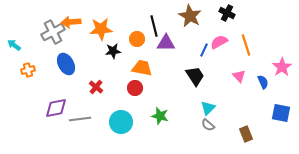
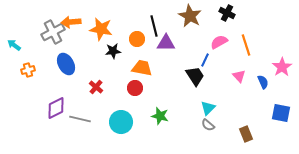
orange star: rotated 15 degrees clockwise
blue line: moved 1 px right, 10 px down
purple diamond: rotated 15 degrees counterclockwise
gray line: rotated 20 degrees clockwise
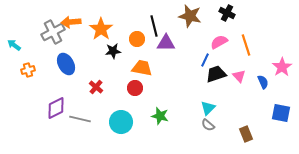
brown star: rotated 15 degrees counterclockwise
orange star: rotated 25 degrees clockwise
black trapezoid: moved 21 px right, 2 px up; rotated 75 degrees counterclockwise
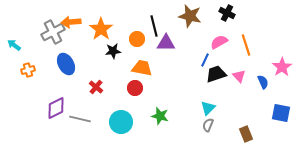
gray semicircle: rotated 72 degrees clockwise
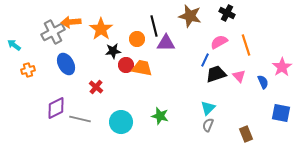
red circle: moved 9 px left, 23 px up
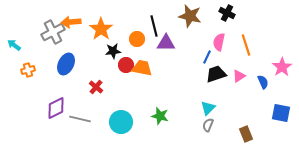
pink semicircle: rotated 48 degrees counterclockwise
blue line: moved 2 px right, 3 px up
blue ellipse: rotated 55 degrees clockwise
pink triangle: rotated 40 degrees clockwise
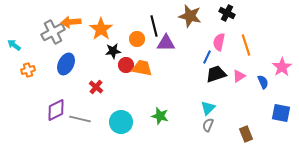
purple diamond: moved 2 px down
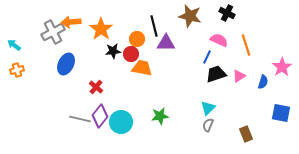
pink semicircle: moved 2 px up; rotated 102 degrees clockwise
red circle: moved 5 px right, 11 px up
orange cross: moved 11 px left
blue semicircle: rotated 40 degrees clockwise
purple diamond: moved 44 px right, 6 px down; rotated 25 degrees counterclockwise
green star: rotated 24 degrees counterclockwise
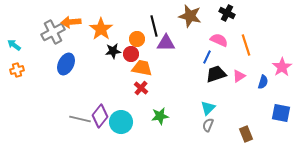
red cross: moved 45 px right, 1 px down
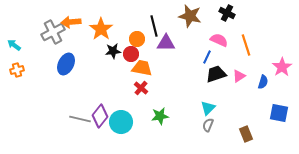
blue square: moved 2 px left
